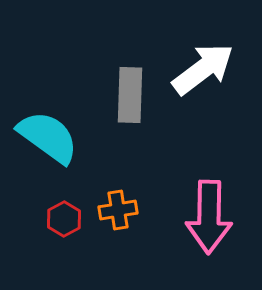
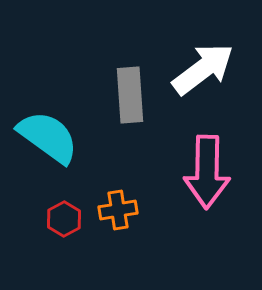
gray rectangle: rotated 6 degrees counterclockwise
pink arrow: moved 2 px left, 45 px up
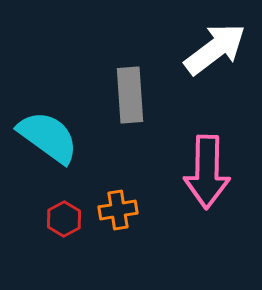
white arrow: moved 12 px right, 20 px up
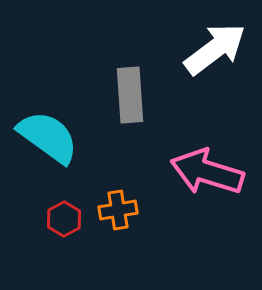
pink arrow: rotated 106 degrees clockwise
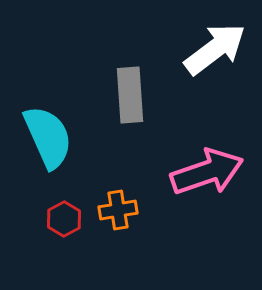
cyan semicircle: rotated 30 degrees clockwise
pink arrow: rotated 144 degrees clockwise
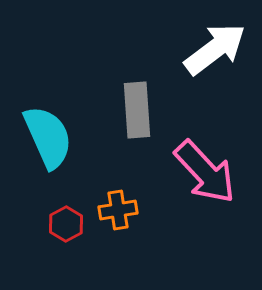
gray rectangle: moved 7 px right, 15 px down
pink arrow: moved 2 px left; rotated 66 degrees clockwise
red hexagon: moved 2 px right, 5 px down
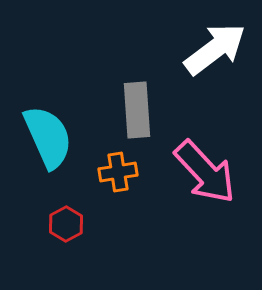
orange cross: moved 38 px up
